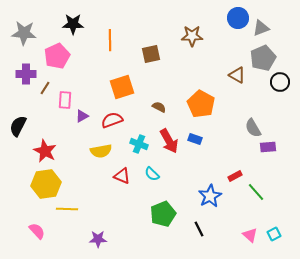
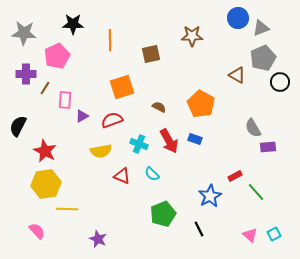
purple star: rotated 24 degrees clockwise
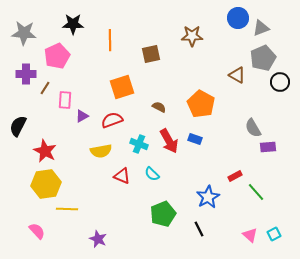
blue star: moved 2 px left, 1 px down
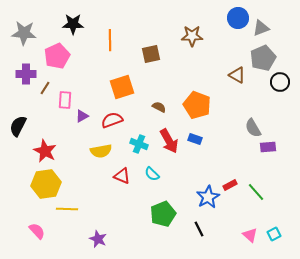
orange pentagon: moved 4 px left, 1 px down; rotated 8 degrees counterclockwise
red rectangle: moved 5 px left, 9 px down
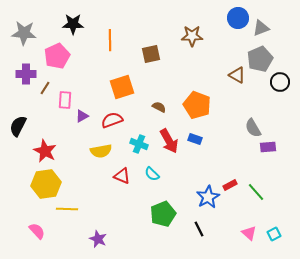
gray pentagon: moved 3 px left, 1 px down
pink triangle: moved 1 px left, 2 px up
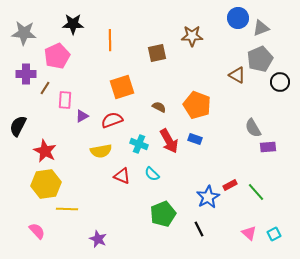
brown square: moved 6 px right, 1 px up
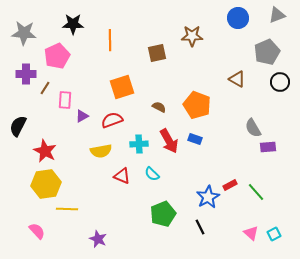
gray triangle: moved 16 px right, 13 px up
gray pentagon: moved 7 px right, 7 px up
brown triangle: moved 4 px down
cyan cross: rotated 24 degrees counterclockwise
black line: moved 1 px right, 2 px up
pink triangle: moved 2 px right
